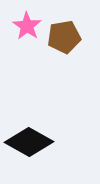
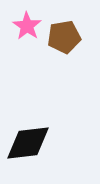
black diamond: moved 1 px left, 1 px down; rotated 36 degrees counterclockwise
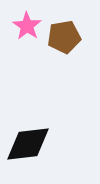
black diamond: moved 1 px down
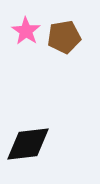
pink star: moved 1 px left, 5 px down
